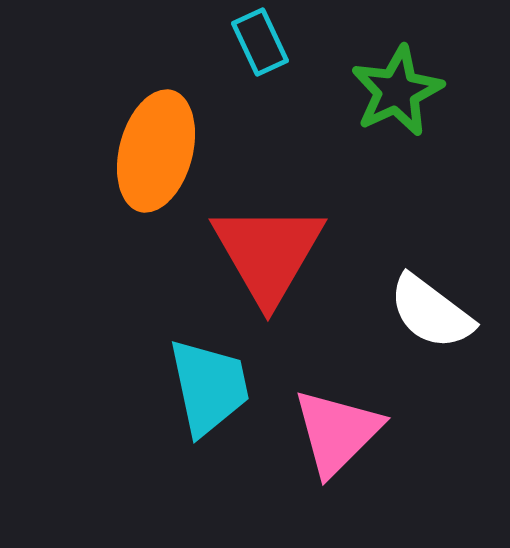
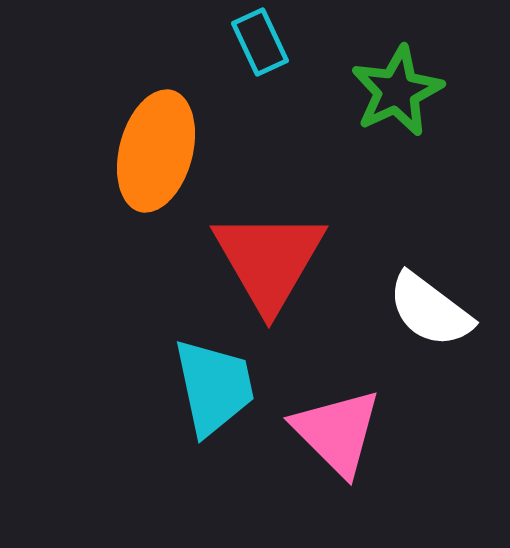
red triangle: moved 1 px right, 7 px down
white semicircle: moved 1 px left, 2 px up
cyan trapezoid: moved 5 px right
pink triangle: rotated 30 degrees counterclockwise
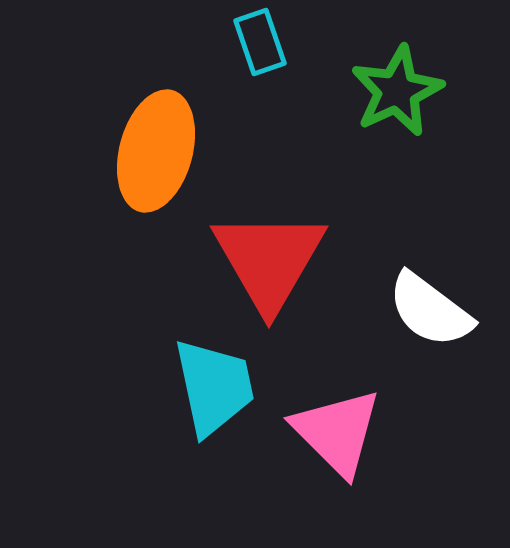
cyan rectangle: rotated 6 degrees clockwise
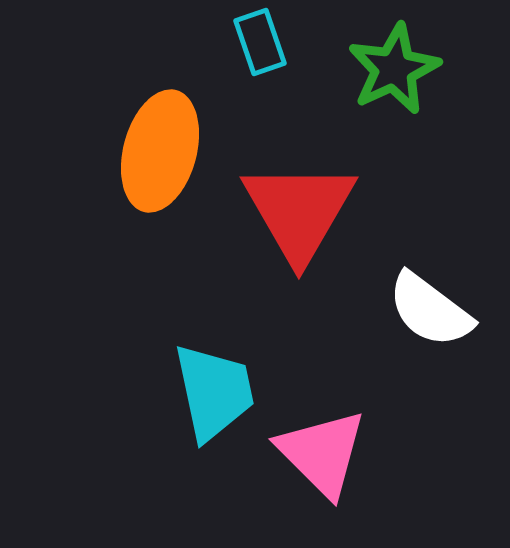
green star: moved 3 px left, 22 px up
orange ellipse: moved 4 px right
red triangle: moved 30 px right, 49 px up
cyan trapezoid: moved 5 px down
pink triangle: moved 15 px left, 21 px down
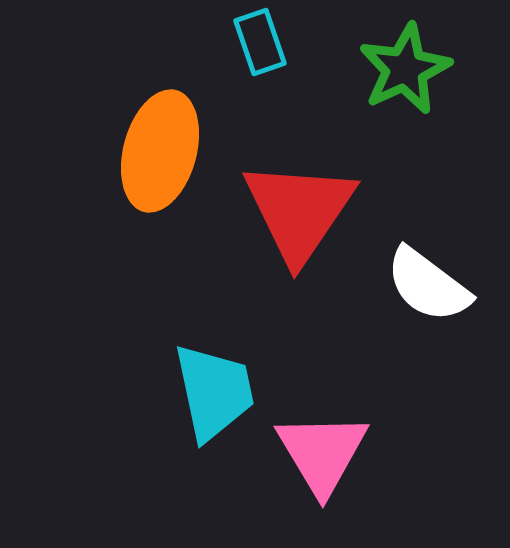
green star: moved 11 px right
red triangle: rotated 4 degrees clockwise
white semicircle: moved 2 px left, 25 px up
pink triangle: rotated 14 degrees clockwise
